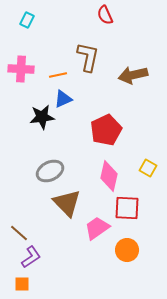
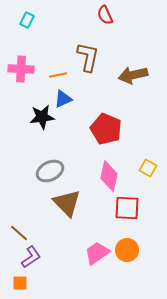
red pentagon: moved 1 px up; rotated 24 degrees counterclockwise
pink trapezoid: moved 25 px down
orange square: moved 2 px left, 1 px up
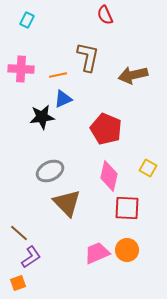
pink trapezoid: rotated 12 degrees clockwise
orange square: moved 2 px left; rotated 21 degrees counterclockwise
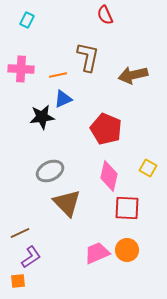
brown line: moved 1 px right; rotated 66 degrees counterclockwise
orange square: moved 2 px up; rotated 14 degrees clockwise
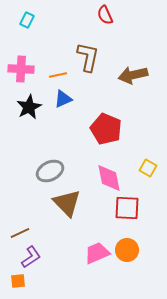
black star: moved 13 px left, 10 px up; rotated 20 degrees counterclockwise
pink diamond: moved 2 px down; rotated 24 degrees counterclockwise
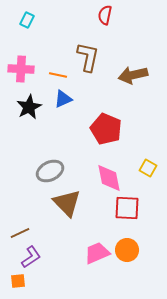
red semicircle: rotated 36 degrees clockwise
orange line: rotated 24 degrees clockwise
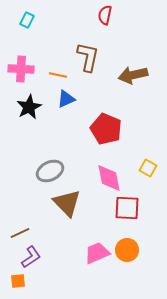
blue triangle: moved 3 px right
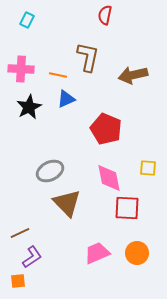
yellow square: rotated 24 degrees counterclockwise
orange circle: moved 10 px right, 3 px down
purple L-shape: moved 1 px right
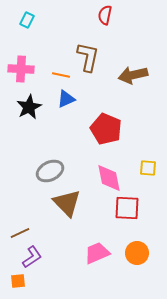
orange line: moved 3 px right
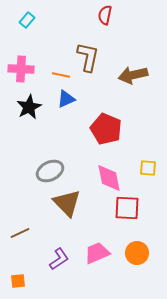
cyan rectangle: rotated 14 degrees clockwise
purple L-shape: moved 27 px right, 2 px down
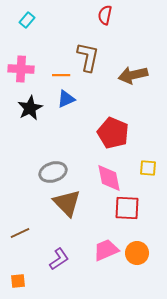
orange line: rotated 12 degrees counterclockwise
black star: moved 1 px right, 1 px down
red pentagon: moved 7 px right, 4 px down
gray ellipse: moved 3 px right, 1 px down; rotated 8 degrees clockwise
pink trapezoid: moved 9 px right, 3 px up
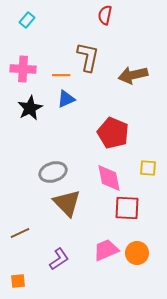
pink cross: moved 2 px right
